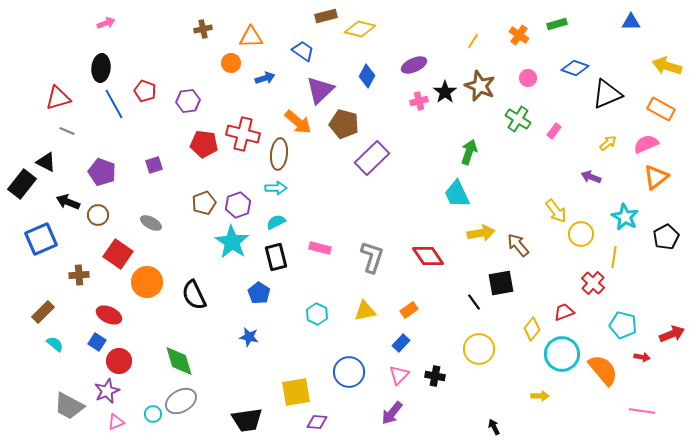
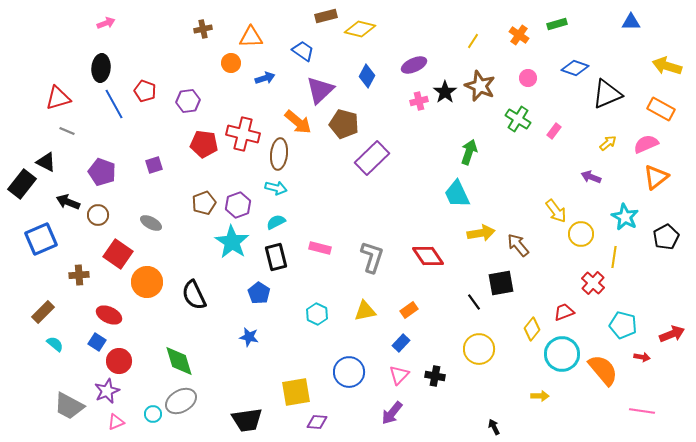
cyan arrow at (276, 188): rotated 15 degrees clockwise
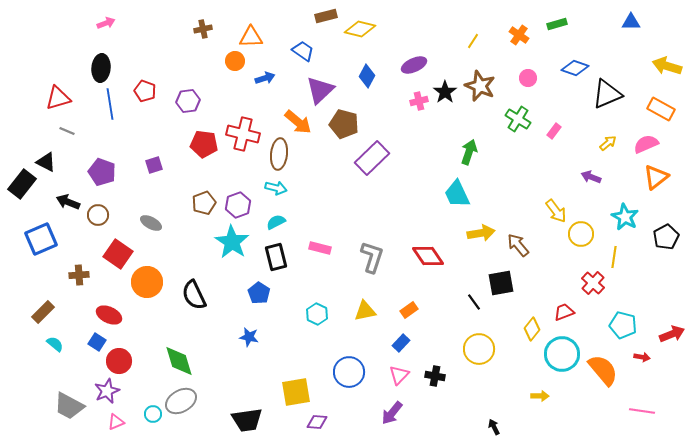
orange circle at (231, 63): moved 4 px right, 2 px up
blue line at (114, 104): moved 4 px left; rotated 20 degrees clockwise
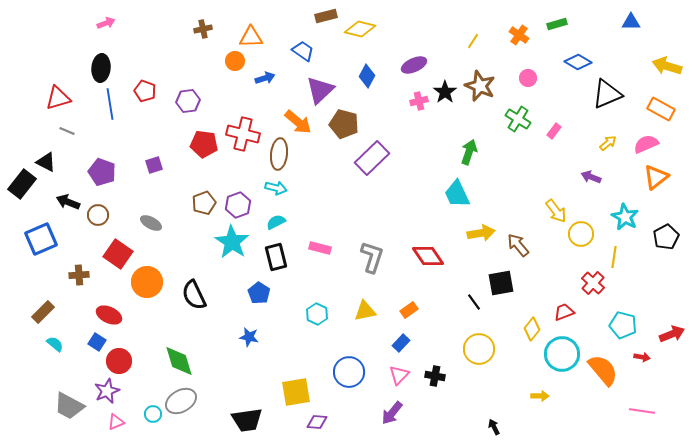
blue diamond at (575, 68): moved 3 px right, 6 px up; rotated 12 degrees clockwise
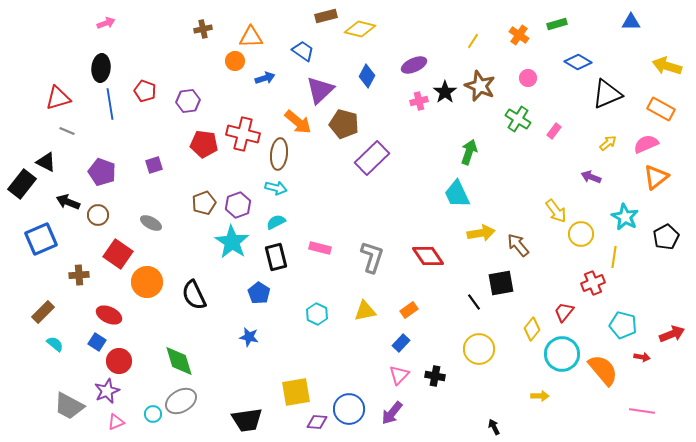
red cross at (593, 283): rotated 25 degrees clockwise
red trapezoid at (564, 312): rotated 30 degrees counterclockwise
blue circle at (349, 372): moved 37 px down
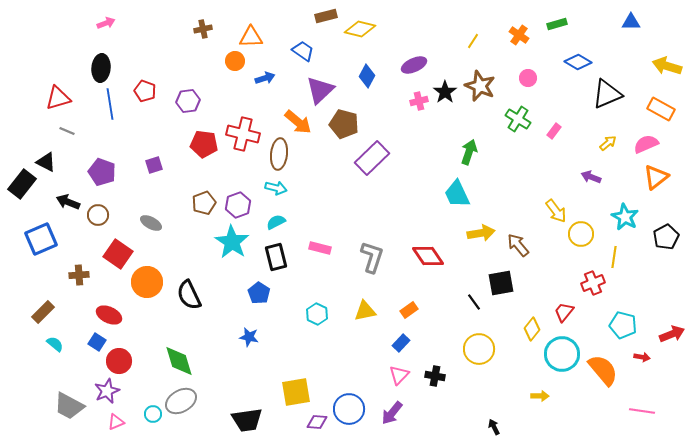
black semicircle at (194, 295): moved 5 px left
